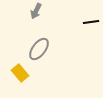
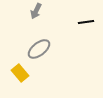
black line: moved 5 px left
gray ellipse: rotated 15 degrees clockwise
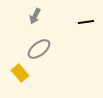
gray arrow: moved 1 px left, 5 px down
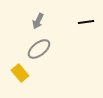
gray arrow: moved 3 px right, 5 px down
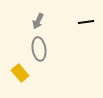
gray ellipse: rotated 60 degrees counterclockwise
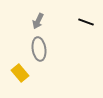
black line: rotated 28 degrees clockwise
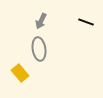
gray arrow: moved 3 px right
